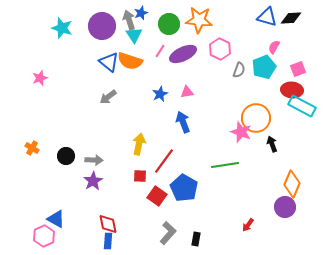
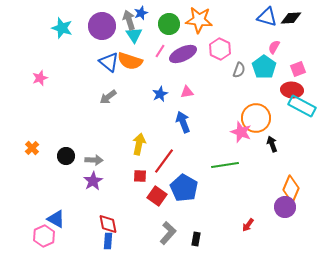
cyan pentagon at (264, 67): rotated 15 degrees counterclockwise
orange cross at (32, 148): rotated 16 degrees clockwise
orange diamond at (292, 184): moved 1 px left, 5 px down
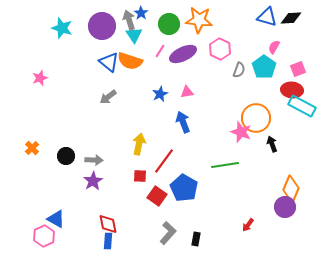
blue star at (141, 13): rotated 16 degrees counterclockwise
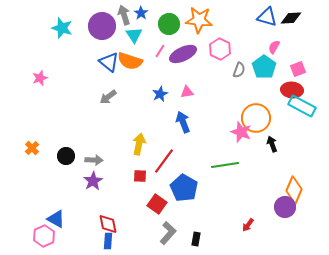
gray arrow at (129, 20): moved 5 px left, 5 px up
orange diamond at (291, 189): moved 3 px right, 1 px down
red square at (157, 196): moved 8 px down
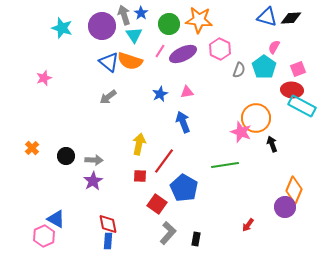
pink star at (40, 78): moved 4 px right
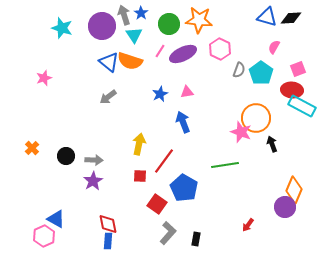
cyan pentagon at (264, 67): moved 3 px left, 6 px down
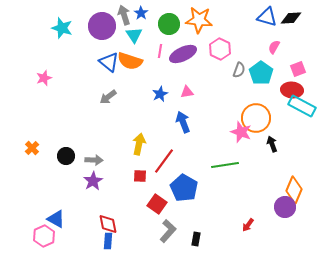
pink line at (160, 51): rotated 24 degrees counterclockwise
gray L-shape at (168, 233): moved 2 px up
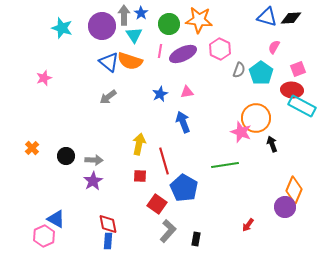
gray arrow at (124, 15): rotated 18 degrees clockwise
red line at (164, 161): rotated 52 degrees counterclockwise
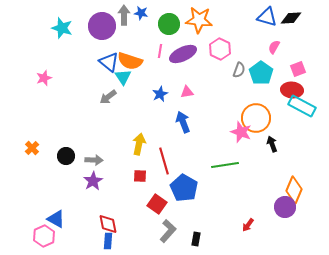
blue star at (141, 13): rotated 24 degrees counterclockwise
cyan triangle at (134, 35): moved 11 px left, 42 px down
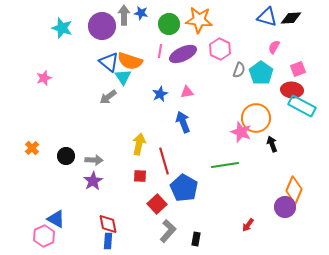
red square at (157, 204): rotated 12 degrees clockwise
